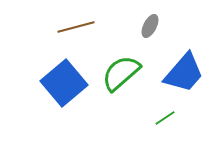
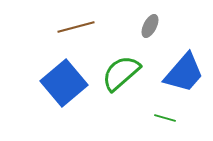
green line: rotated 50 degrees clockwise
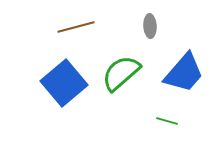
gray ellipse: rotated 30 degrees counterclockwise
green line: moved 2 px right, 3 px down
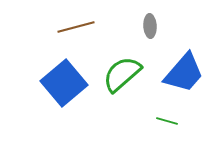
green semicircle: moved 1 px right, 1 px down
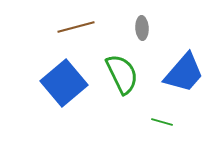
gray ellipse: moved 8 px left, 2 px down
green semicircle: rotated 105 degrees clockwise
green line: moved 5 px left, 1 px down
